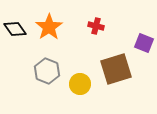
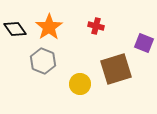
gray hexagon: moved 4 px left, 10 px up
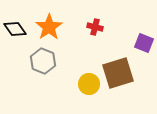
red cross: moved 1 px left, 1 px down
brown square: moved 2 px right, 4 px down
yellow circle: moved 9 px right
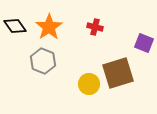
black diamond: moved 3 px up
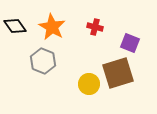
orange star: moved 3 px right; rotated 8 degrees counterclockwise
purple square: moved 14 px left
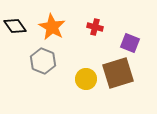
yellow circle: moved 3 px left, 5 px up
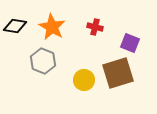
black diamond: rotated 45 degrees counterclockwise
yellow circle: moved 2 px left, 1 px down
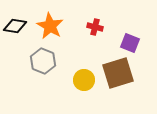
orange star: moved 2 px left, 1 px up
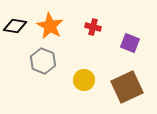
red cross: moved 2 px left
brown square: moved 9 px right, 14 px down; rotated 8 degrees counterclockwise
